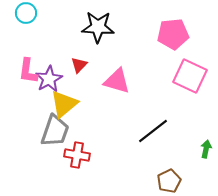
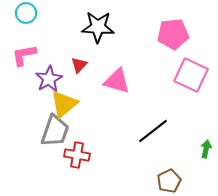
pink L-shape: moved 4 px left, 16 px up; rotated 72 degrees clockwise
pink square: moved 1 px right, 1 px up
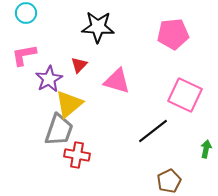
pink square: moved 6 px left, 20 px down
yellow triangle: moved 5 px right
gray trapezoid: moved 4 px right, 1 px up
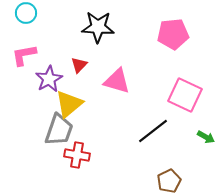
green arrow: moved 12 px up; rotated 108 degrees clockwise
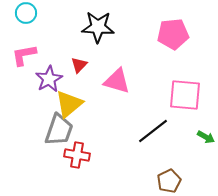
pink square: rotated 20 degrees counterclockwise
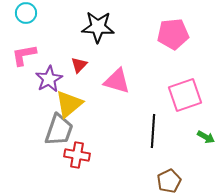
pink square: rotated 24 degrees counterclockwise
black line: rotated 48 degrees counterclockwise
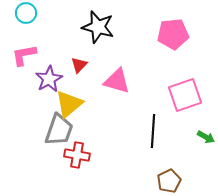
black star: rotated 12 degrees clockwise
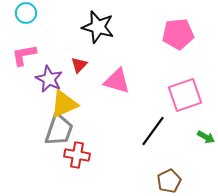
pink pentagon: moved 5 px right
purple star: rotated 16 degrees counterclockwise
yellow triangle: moved 5 px left; rotated 16 degrees clockwise
black line: rotated 32 degrees clockwise
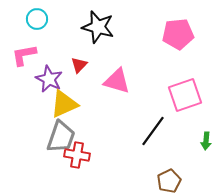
cyan circle: moved 11 px right, 6 px down
gray trapezoid: moved 2 px right, 7 px down
green arrow: moved 4 px down; rotated 66 degrees clockwise
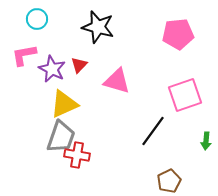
purple star: moved 3 px right, 10 px up
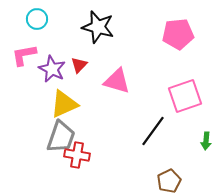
pink square: moved 1 px down
